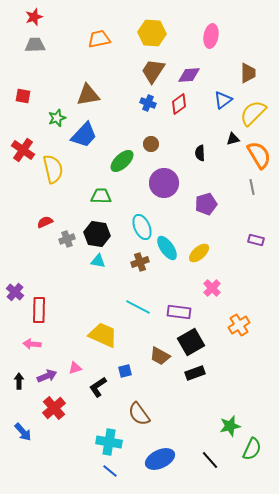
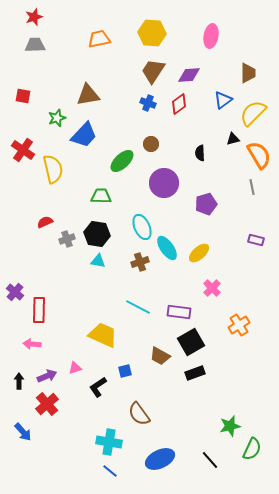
red cross at (54, 408): moved 7 px left, 4 px up
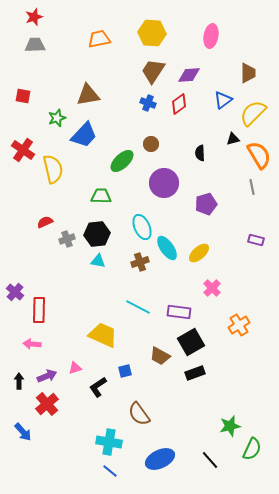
black hexagon at (97, 234): rotated 15 degrees counterclockwise
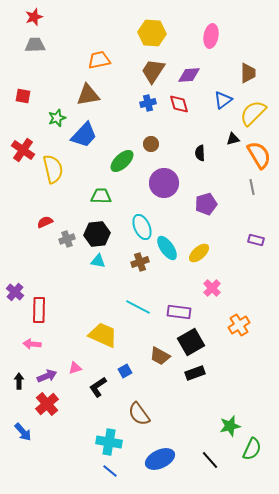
orange trapezoid at (99, 39): moved 21 px down
blue cross at (148, 103): rotated 35 degrees counterclockwise
red diamond at (179, 104): rotated 70 degrees counterclockwise
blue square at (125, 371): rotated 16 degrees counterclockwise
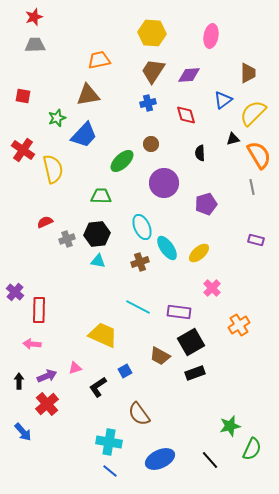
red diamond at (179, 104): moved 7 px right, 11 px down
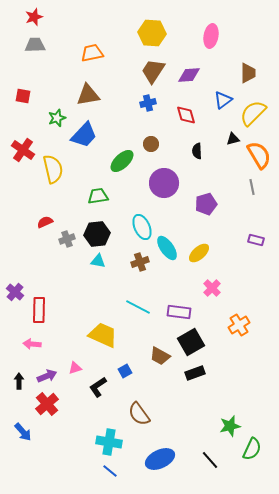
orange trapezoid at (99, 60): moved 7 px left, 7 px up
black semicircle at (200, 153): moved 3 px left, 2 px up
green trapezoid at (101, 196): moved 3 px left; rotated 10 degrees counterclockwise
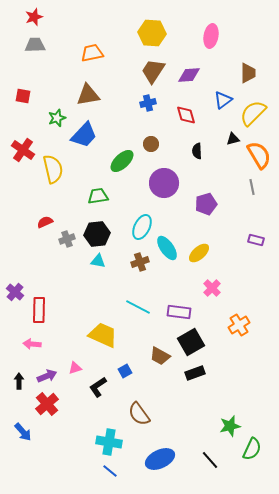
cyan ellipse at (142, 227): rotated 50 degrees clockwise
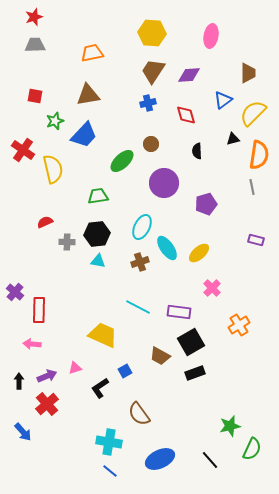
red square at (23, 96): moved 12 px right
green star at (57, 118): moved 2 px left, 3 px down
orange semicircle at (259, 155): rotated 40 degrees clockwise
gray cross at (67, 239): moved 3 px down; rotated 21 degrees clockwise
black L-shape at (98, 387): moved 2 px right, 1 px down
